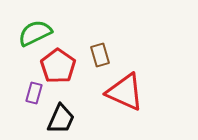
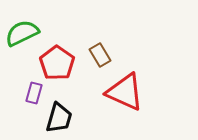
green semicircle: moved 13 px left
brown rectangle: rotated 15 degrees counterclockwise
red pentagon: moved 1 px left, 3 px up
black trapezoid: moved 2 px left, 1 px up; rotated 8 degrees counterclockwise
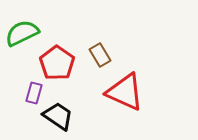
black trapezoid: moved 1 px left, 2 px up; rotated 72 degrees counterclockwise
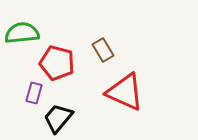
green semicircle: rotated 20 degrees clockwise
brown rectangle: moved 3 px right, 5 px up
red pentagon: rotated 20 degrees counterclockwise
black trapezoid: moved 2 px down; rotated 84 degrees counterclockwise
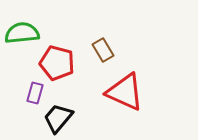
purple rectangle: moved 1 px right
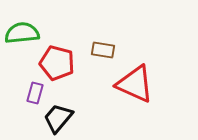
brown rectangle: rotated 50 degrees counterclockwise
red triangle: moved 10 px right, 8 px up
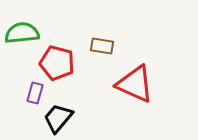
brown rectangle: moved 1 px left, 4 px up
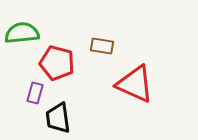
black trapezoid: rotated 48 degrees counterclockwise
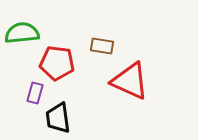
red pentagon: rotated 8 degrees counterclockwise
red triangle: moved 5 px left, 3 px up
